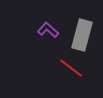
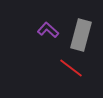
gray rectangle: moved 1 px left
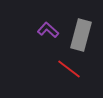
red line: moved 2 px left, 1 px down
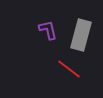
purple L-shape: rotated 35 degrees clockwise
